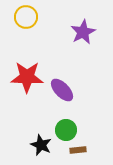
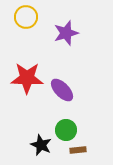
purple star: moved 17 px left, 1 px down; rotated 10 degrees clockwise
red star: moved 1 px down
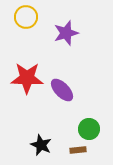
green circle: moved 23 px right, 1 px up
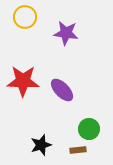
yellow circle: moved 1 px left
purple star: rotated 25 degrees clockwise
red star: moved 4 px left, 3 px down
black star: rotated 30 degrees clockwise
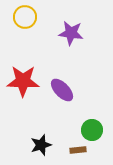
purple star: moved 5 px right
green circle: moved 3 px right, 1 px down
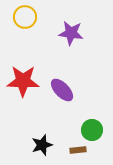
black star: moved 1 px right
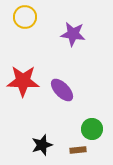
purple star: moved 2 px right, 1 px down
green circle: moved 1 px up
